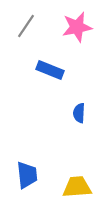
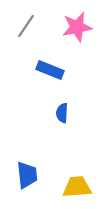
blue semicircle: moved 17 px left
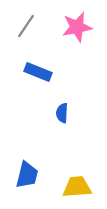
blue rectangle: moved 12 px left, 2 px down
blue trapezoid: rotated 20 degrees clockwise
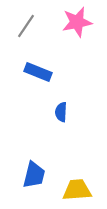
pink star: moved 5 px up
blue semicircle: moved 1 px left, 1 px up
blue trapezoid: moved 7 px right
yellow trapezoid: moved 3 px down
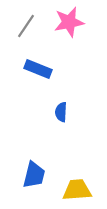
pink star: moved 8 px left
blue rectangle: moved 3 px up
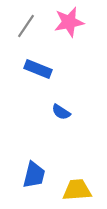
blue semicircle: rotated 60 degrees counterclockwise
